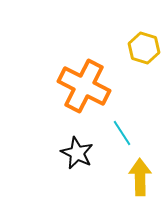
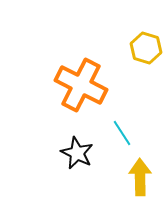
yellow hexagon: moved 2 px right
orange cross: moved 3 px left, 1 px up
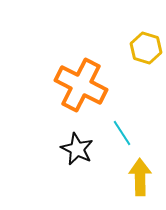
black star: moved 4 px up
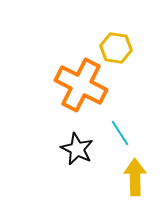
yellow hexagon: moved 30 px left; rotated 8 degrees counterclockwise
cyan line: moved 2 px left
yellow arrow: moved 5 px left
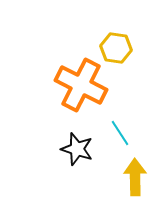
black star: rotated 8 degrees counterclockwise
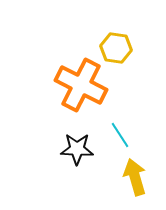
cyan line: moved 2 px down
black star: rotated 16 degrees counterclockwise
yellow arrow: rotated 15 degrees counterclockwise
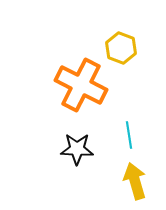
yellow hexagon: moved 5 px right; rotated 12 degrees clockwise
cyan line: moved 9 px right; rotated 24 degrees clockwise
yellow arrow: moved 4 px down
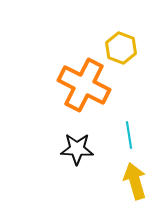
orange cross: moved 3 px right
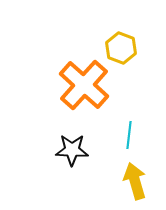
orange cross: rotated 15 degrees clockwise
cyan line: rotated 16 degrees clockwise
black star: moved 5 px left, 1 px down
